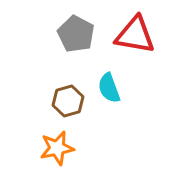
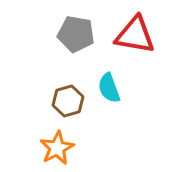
gray pentagon: rotated 18 degrees counterclockwise
orange star: rotated 16 degrees counterclockwise
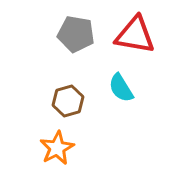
cyan semicircle: moved 12 px right; rotated 12 degrees counterclockwise
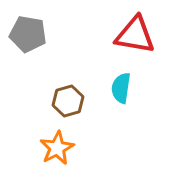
gray pentagon: moved 48 px left
cyan semicircle: rotated 40 degrees clockwise
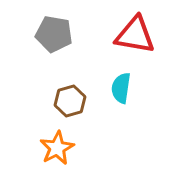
gray pentagon: moved 26 px right
brown hexagon: moved 2 px right
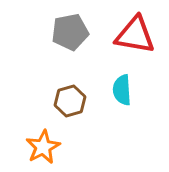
gray pentagon: moved 16 px right, 2 px up; rotated 21 degrees counterclockwise
cyan semicircle: moved 1 px right, 2 px down; rotated 12 degrees counterclockwise
orange star: moved 14 px left, 1 px up
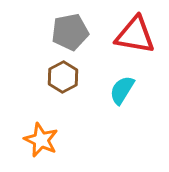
cyan semicircle: rotated 36 degrees clockwise
brown hexagon: moved 7 px left, 24 px up; rotated 12 degrees counterclockwise
orange star: moved 2 px left, 7 px up; rotated 20 degrees counterclockwise
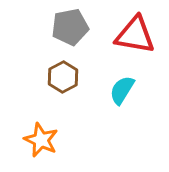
gray pentagon: moved 5 px up
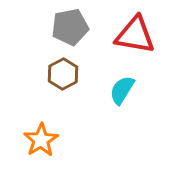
brown hexagon: moved 3 px up
orange star: rotated 16 degrees clockwise
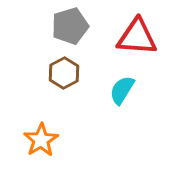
gray pentagon: moved 1 px up; rotated 6 degrees counterclockwise
red triangle: moved 2 px right, 2 px down; rotated 6 degrees counterclockwise
brown hexagon: moved 1 px right, 1 px up
